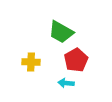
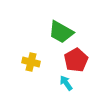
yellow cross: rotated 12 degrees clockwise
cyan arrow: rotated 49 degrees clockwise
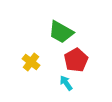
yellow cross: rotated 24 degrees clockwise
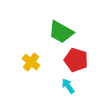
red pentagon: rotated 25 degrees counterclockwise
cyan arrow: moved 2 px right, 3 px down
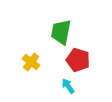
green trapezoid: rotated 72 degrees clockwise
red pentagon: moved 2 px right
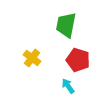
green trapezoid: moved 5 px right, 7 px up
yellow cross: moved 1 px right, 4 px up
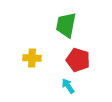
yellow cross: rotated 36 degrees counterclockwise
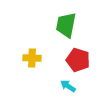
cyan arrow: rotated 21 degrees counterclockwise
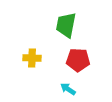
red pentagon: rotated 15 degrees counterclockwise
cyan arrow: moved 3 px down
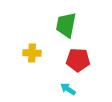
yellow cross: moved 5 px up
